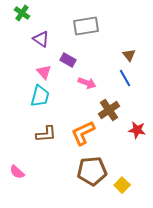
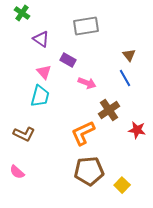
brown L-shape: moved 22 px left; rotated 30 degrees clockwise
brown pentagon: moved 3 px left
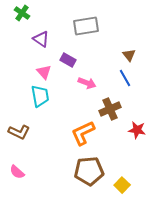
cyan trapezoid: rotated 25 degrees counterclockwise
brown cross: moved 1 px right, 1 px up; rotated 10 degrees clockwise
brown L-shape: moved 5 px left, 2 px up
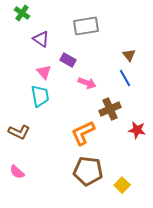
brown pentagon: moved 1 px left; rotated 12 degrees clockwise
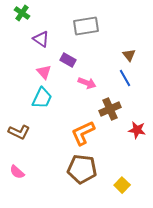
cyan trapezoid: moved 2 px right, 2 px down; rotated 35 degrees clockwise
brown pentagon: moved 6 px left, 2 px up
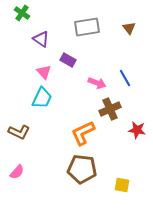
gray rectangle: moved 1 px right, 1 px down
brown triangle: moved 27 px up
pink arrow: moved 10 px right
pink semicircle: rotated 91 degrees counterclockwise
yellow square: rotated 35 degrees counterclockwise
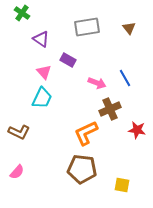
orange L-shape: moved 3 px right
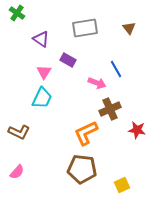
green cross: moved 5 px left
gray rectangle: moved 2 px left, 1 px down
pink triangle: rotated 14 degrees clockwise
blue line: moved 9 px left, 9 px up
yellow square: rotated 35 degrees counterclockwise
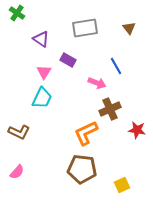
blue line: moved 3 px up
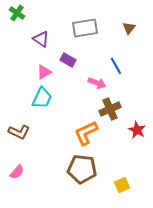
brown triangle: rotated 16 degrees clockwise
pink triangle: rotated 28 degrees clockwise
red star: rotated 18 degrees clockwise
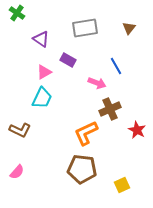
brown L-shape: moved 1 px right, 2 px up
